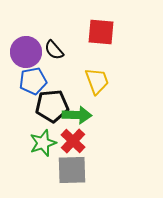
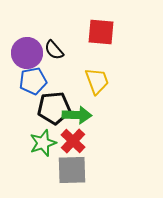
purple circle: moved 1 px right, 1 px down
black pentagon: moved 2 px right, 2 px down
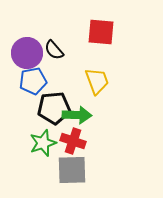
red cross: rotated 25 degrees counterclockwise
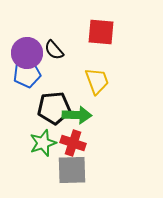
blue pentagon: moved 6 px left, 7 px up
red cross: moved 2 px down
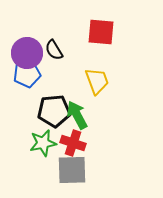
black semicircle: rotated 10 degrees clockwise
black pentagon: moved 3 px down
green arrow: rotated 120 degrees counterclockwise
green star: rotated 8 degrees clockwise
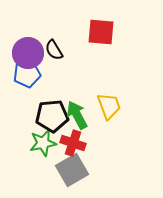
purple circle: moved 1 px right
yellow trapezoid: moved 12 px right, 25 px down
black pentagon: moved 2 px left, 5 px down
gray square: rotated 28 degrees counterclockwise
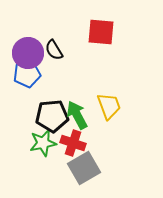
gray square: moved 12 px right, 2 px up
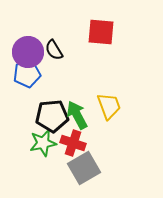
purple circle: moved 1 px up
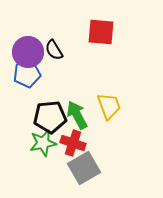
black pentagon: moved 2 px left, 1 px down
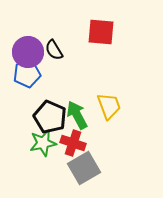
black pentagon: rotated 28 degrees clockwise
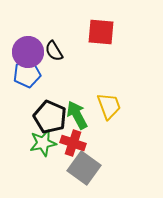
black semicircle: moved 1 px down
gray square: rotated 24 degrees counterclockwise
